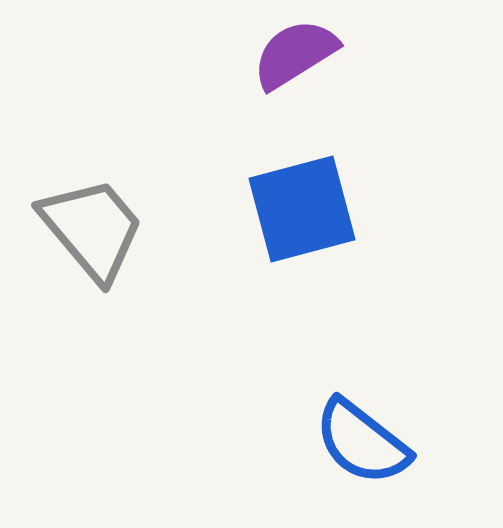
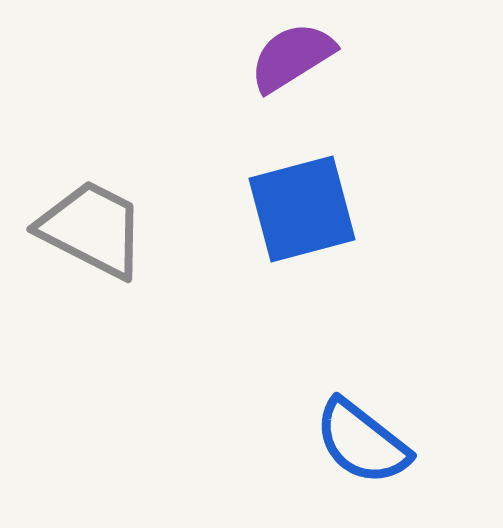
purple semicircle: moved 3 px left, 3 px down
gray trapezoid: rotated 23 degrees counterclockwise
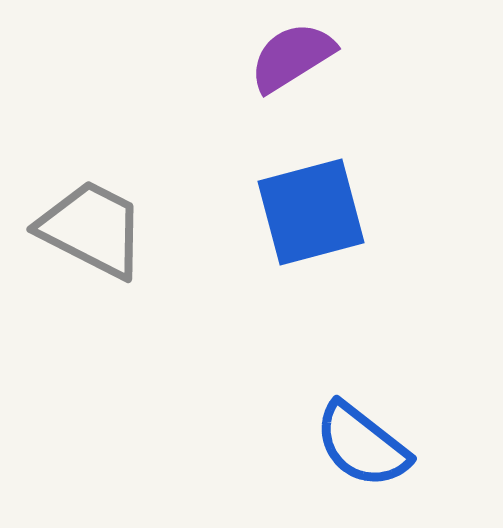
blue square: moved 9 px right, 3 px down
blue semicircle: moved 3 px down
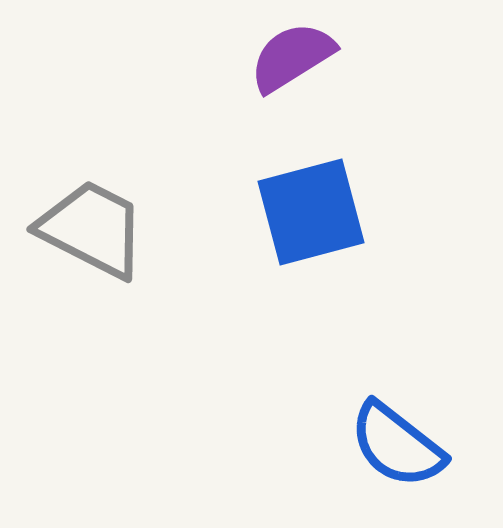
blue semicircle: moved 35 px right
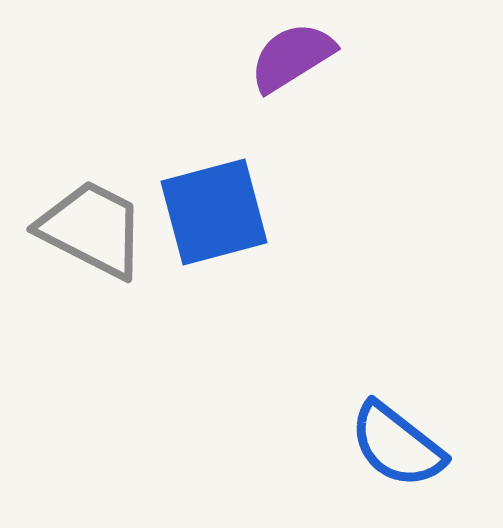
blue square: moved 97 px left
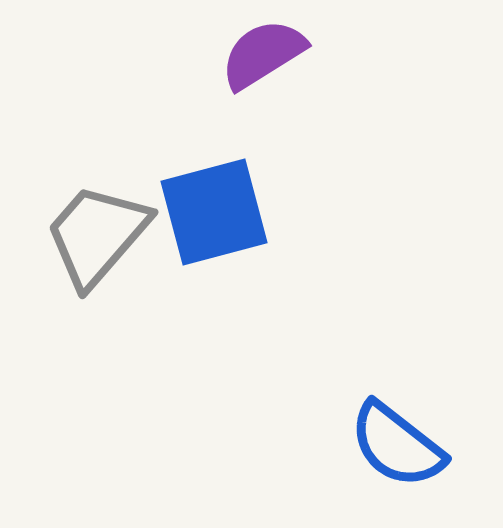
purple semicircle: moved 29 px left, 3 px up
gray trapezoid: moved 5 px right, 6 px down; rotated 76 degrees counterclockwise
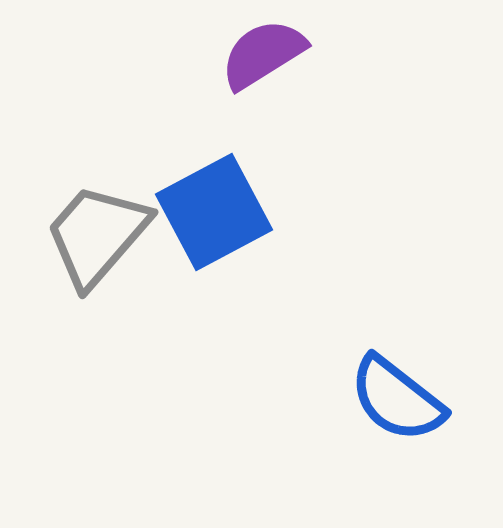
blue square: rotated 13 degrees counterclockwise
blue semicircle: moved 46 px up
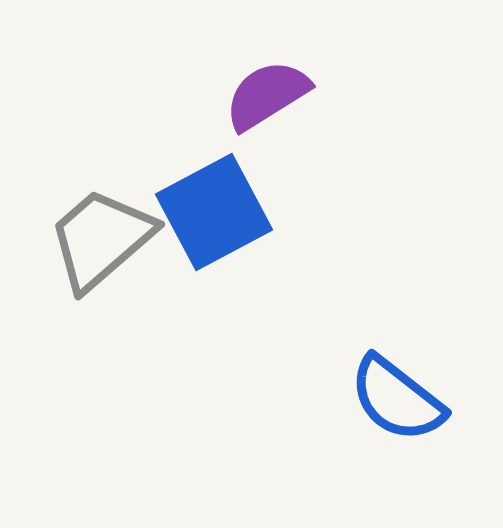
purple semicircle: moved 4 px right, 41 px down
gray trapezoid: moved 4 px right, 4 px down; rotated 8 degrees clockwise
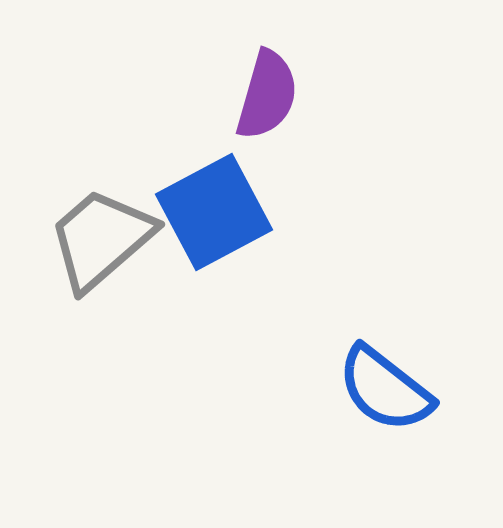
purple semicircle: rotated 138 degrees clockwise
blue semicircle: moved 12 px left, 10 px up
